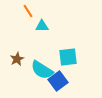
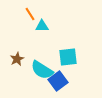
orange line: moved 2 px right, 3 px down
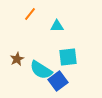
orange line: rotated 72 degrees clockwise
cyan triangle: moved 15 px right
cyan semicircle: moved 1 px left
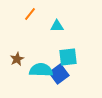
cyan semicircle: rotated 150 degrees clockwise
blue square: moved 1 px right, 7 px up
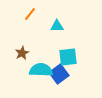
brown star: moved 5 px right, 6 px up
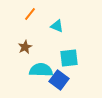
cyan triangle: rotated 24 degrees clockwise
brown star: moved 3 px right, 6 px up
cyan square: moved 1 px right, 1 px down
blue square: moved 6 px down; rotated 18 degrees counterclockwise
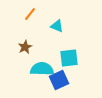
cyan semicircle: moved 1 px right, 1 px up
blue square: rotated 30 degrees clockwise
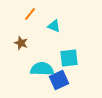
cyan triangle: moved 3 px left
brown star: moved 4 px left, 4 px up; rotated 24 degrees counterclockwise
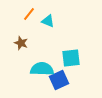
orange line: moved 1 px left
cyan triangle: moved 6 px left, 5 px up
cyan square: moved 2 px right
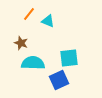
cyan square: moved 2 px left
cyan semicircle: moved 9 px left, 6 px up
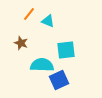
cyan square: moved 3 px left, 8 px up
cyan semicircle: moved 9 px right, 2 px down
